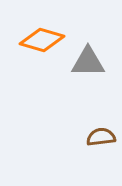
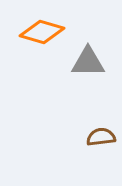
orange diamond: moved 8 px up
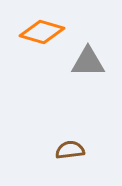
brown semicircle: moved 31 px left, 13 px down
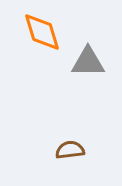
orange diamond: rotated 57 degrees clockwise
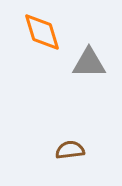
gray triangle: moved 1 px right, 1 px down
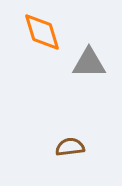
brown semicircle: moved 3 px up
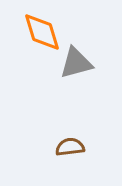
gray triangle: moved 13 px left; rotated 15 degrees counterclockwise
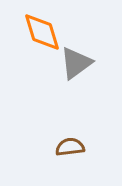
gray triangle: rotated 21 degrees counterclockwise
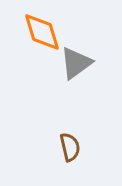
brown semicircle: rotated 84 degrees clockwise
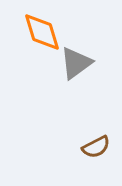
brown semicircle: moved 26 px right; rotated 76 degrees clockwise
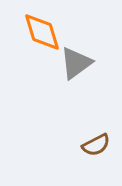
brown semicircle: moved 2 px up
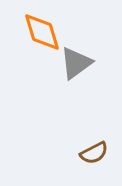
brown semicircle: moved 2 px left, 8 px down
